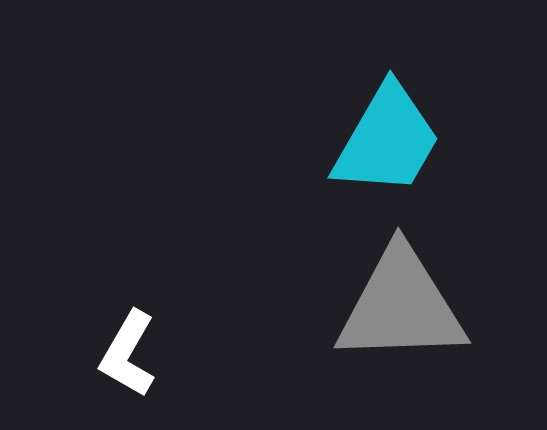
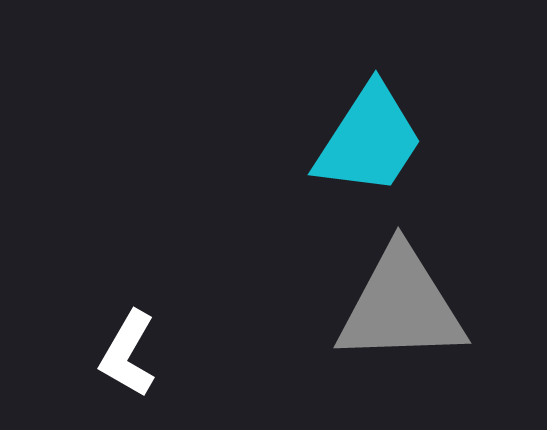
cyan trapezoid: moved 18 px left; rotated 3 degrees clockwise
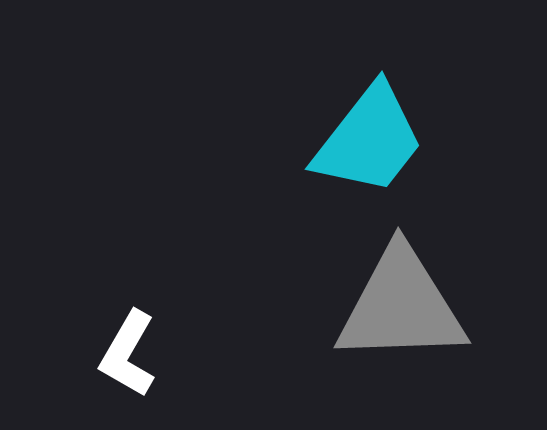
cyan trapezoid: rotated 5 degrees clockwise
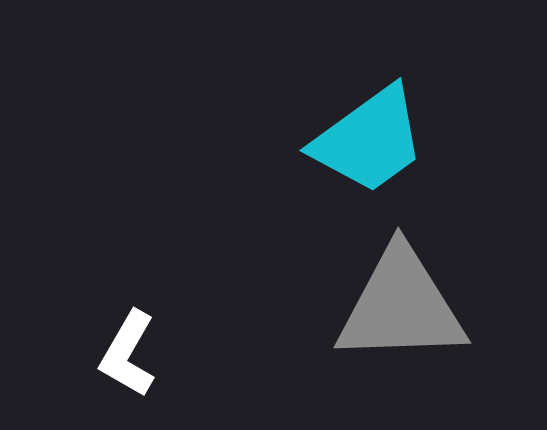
cyan trapezoid: rotated 16 degrees clockwise
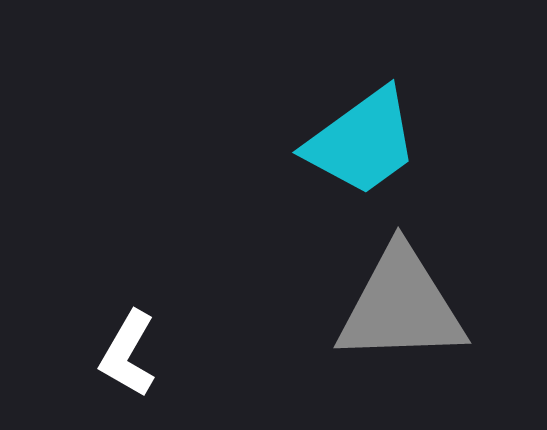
cyan trapezoid: moved 7 px left, 2 px down
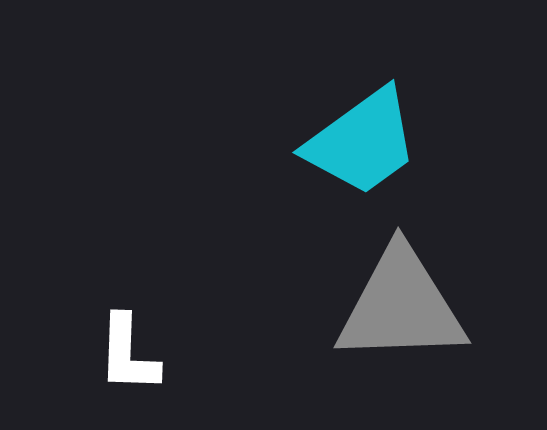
white L-shape: rotated 28 degrees counterclockwise
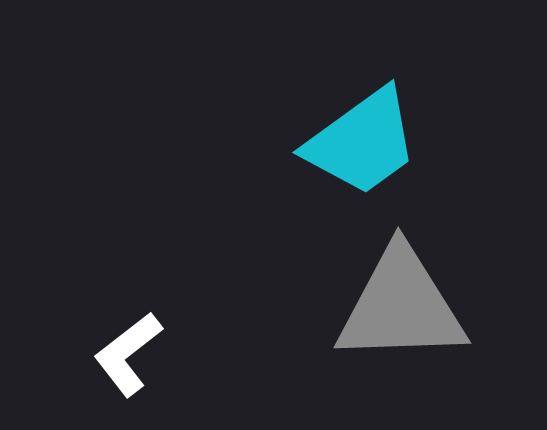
white L-shape: rotated 50 degrees clockwise
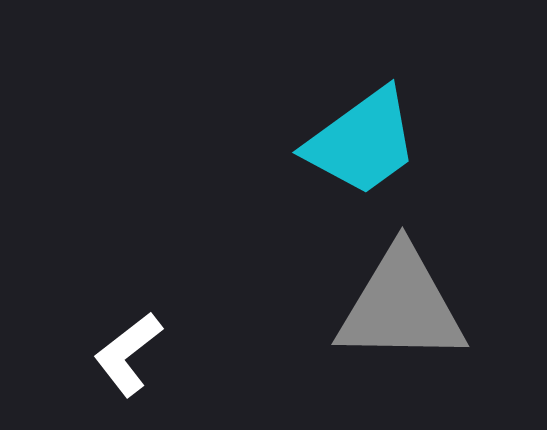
gray triangle: rotated 3 degrees clockwise
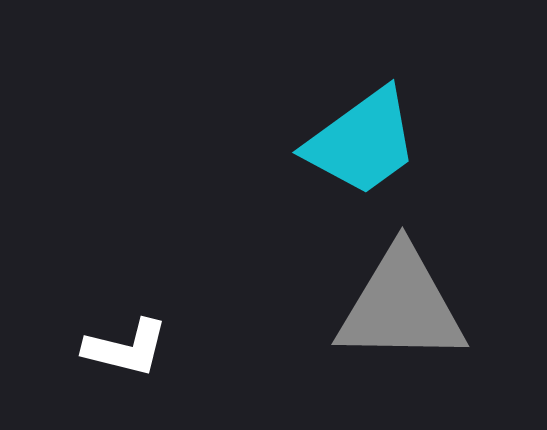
white L-shape: moved 2 px left, 6 px up; rotated 128 degrees counterclockwise
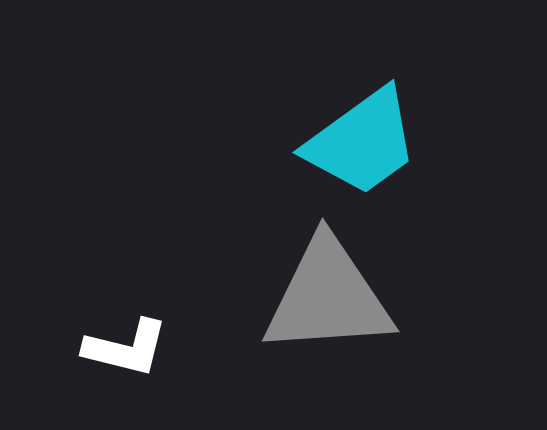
gray triangle: moved 73 px left, 9 px up; rotated 5 degrees counterclockwise
